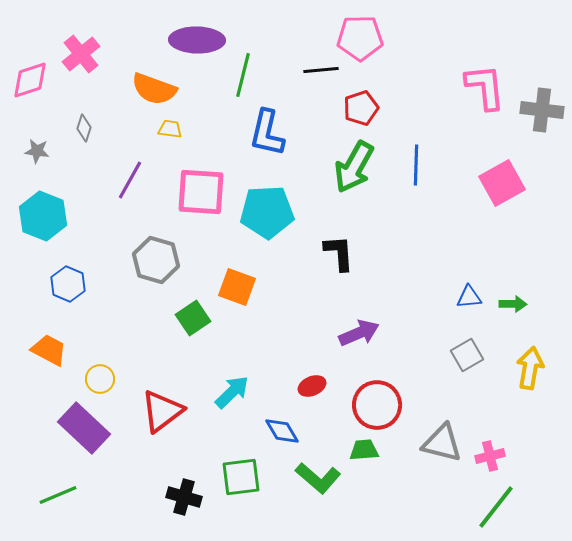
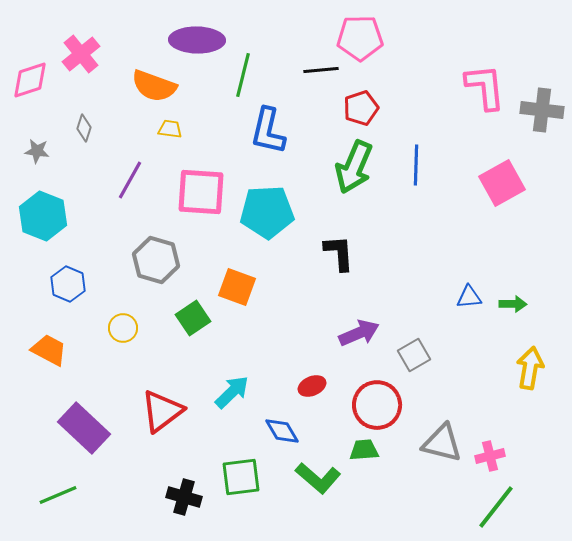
orange semicircle at (154, 89): moved 3 px up
blue L-shape at (267, 133): moved 1 px right, 2 px up
green arrow at (354, 167): rotated 6 degrees counterclockwise
gray square at (467, 355): moved 53 px left
yellow circle at (100, 379): moved 23 px right, 51 px up
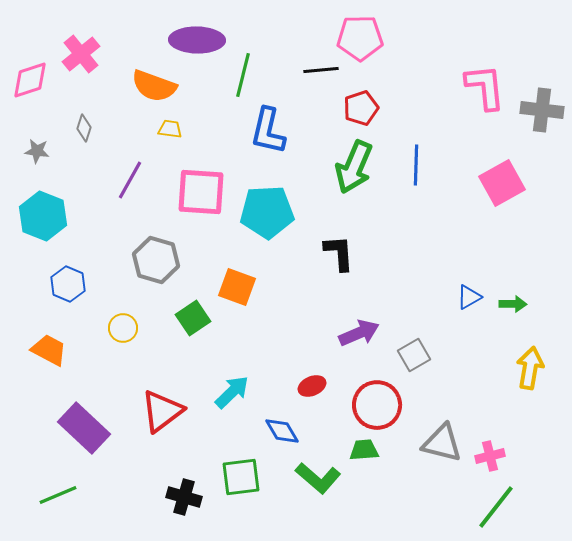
blue triangle at (469, 297): rotated 24 degrees counterclockwise
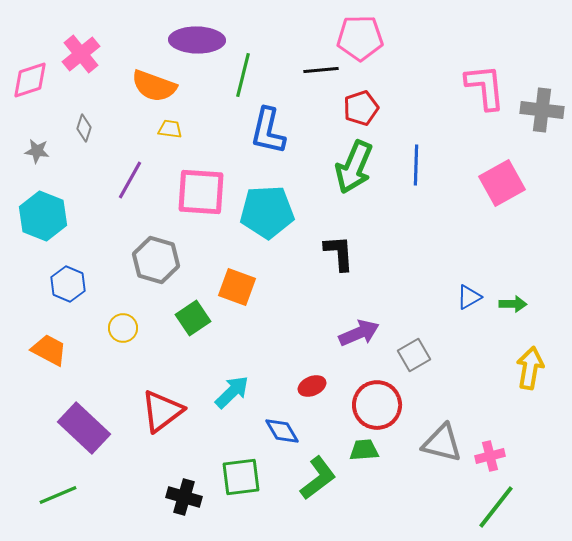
green L-shape at (318, 478): rotated 78 degrees counterclockwise
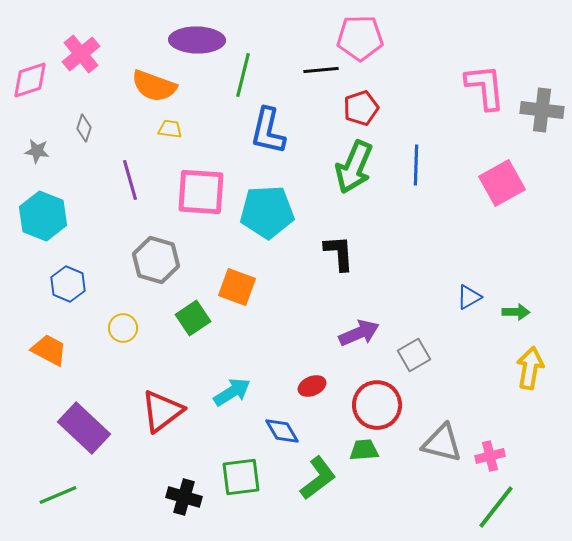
purple line at (130, 180): rotated 45 degrees counterclockwise
green arrow at (513, 304): moved 3 px right, 8 px down
cyan arrow at (232, 392): rotated 12 degrees clockwise
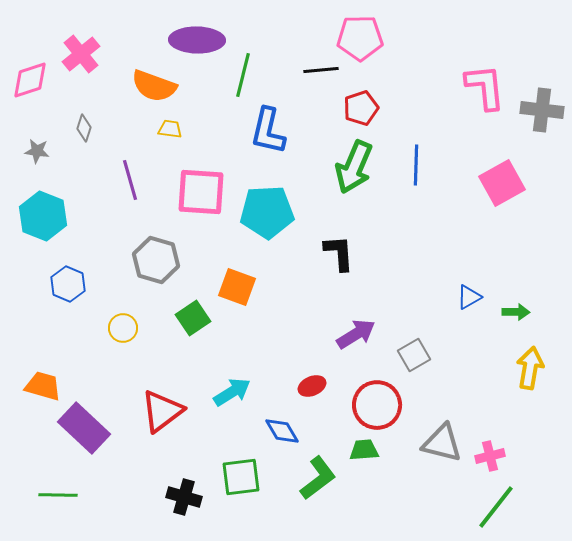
purple arrow at (359, 333): moved 3 px left, 1 px down; rotated 9 degrees counterclockwise
orange trapezoid at (49, 350): moved 6 px left, 36 px down; rotated 12 degrees counterclockwise
green line at (58, 495): rotated 24 degrees clockwise
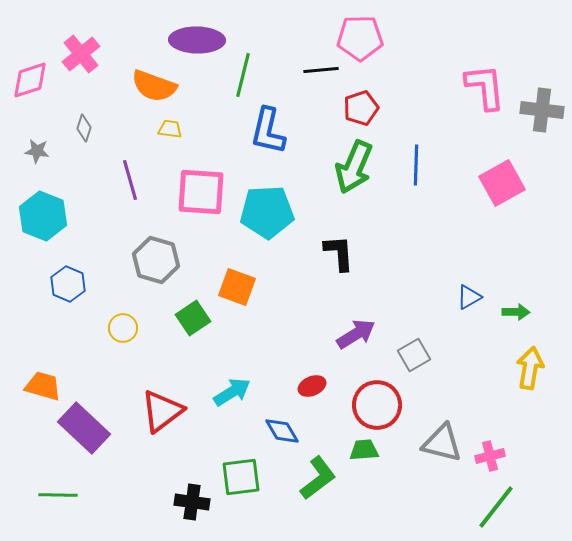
black cross at (184, 497): moved 8 px right, 5 px down; rotated 8 degrees counterclockwise
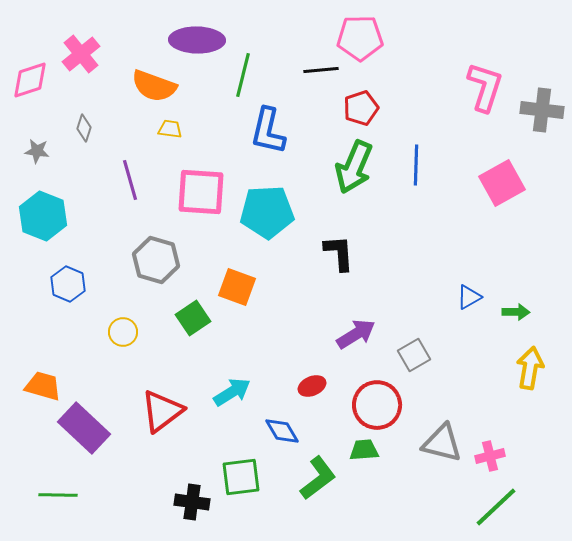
pink L-shape at (485, 87): rotated 24 degrees clockwise
yellow circle at (123, 328): moved 4 px down
green line at (496, 507): rotated 9 degrees clockwise
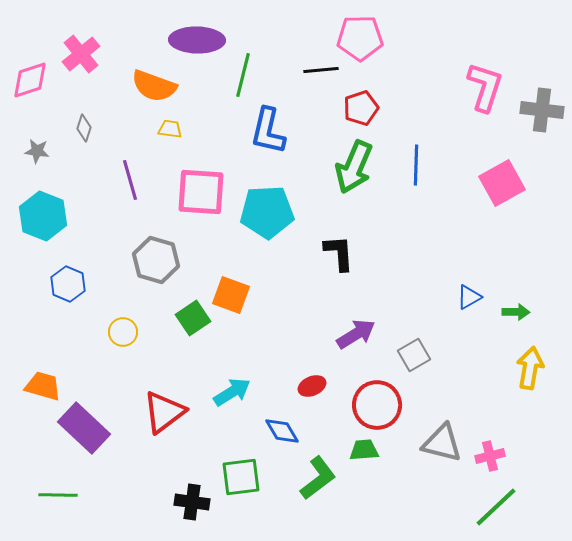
orange square at (237, 287): moved 6 px left, 8 px down
red triangle at (162, 411): moved 2 px right, 1 px down
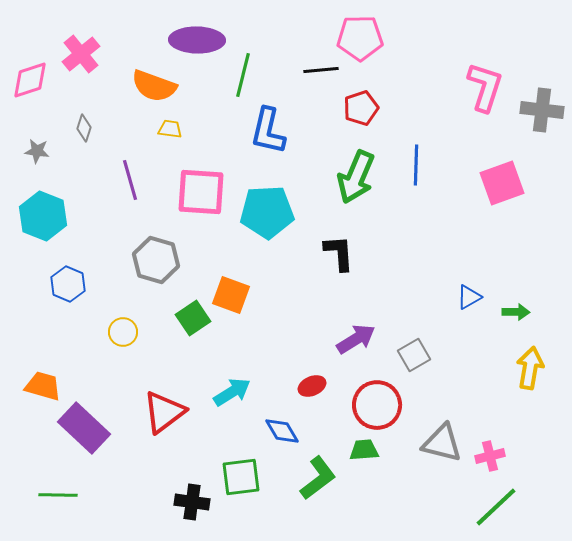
green arrow at (354, 167): moved 2 px right, 10 px down
pink square at (502, 183): rotated 9 degrees clockwise
purple arrow at (356, 334): moved 5 px down
